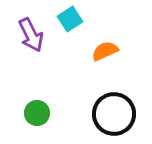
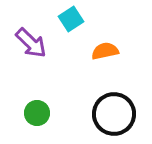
cyan square: moved 1 px right
purple arrow: moved 8 px down; rotated 20 degrees counterclockwise
orange semicircle: rotated 12 degrees clockwise
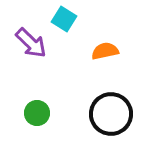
cyan square: moved 7 px left; rotated 25 degrees counterclockwise
black circle: moved 3 px left
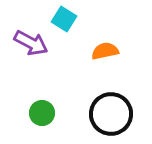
purple arrow: rotated 16 degrees counterclockwise
green circle: moved 5 px right
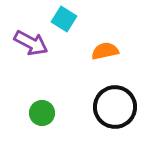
black circle: moved 4 px right, 7 px up
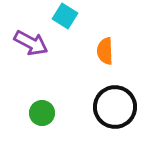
cyan square: moved 1 px right, 3 px up
orange semicircle: rotated 80 degrees counterclockwise
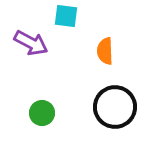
cyan square: moved 1 px right; rotated 25 degrees counterclockwise
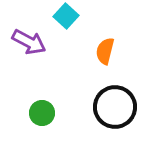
cyan square: rotated 35 degrees clockwise
purple arrow: moved 2 px left, 1 px up
orange semicircle: rotated 16 degrees clockwise
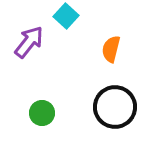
purple arrow: rotated 80 degrees counterclockwise
orange semicircle: moved 6 px right, 2 px up
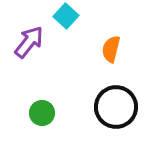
black circle: moved 1 px right
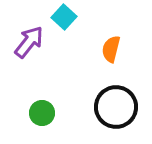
cyan square: moved 2 px left, 1 px down
